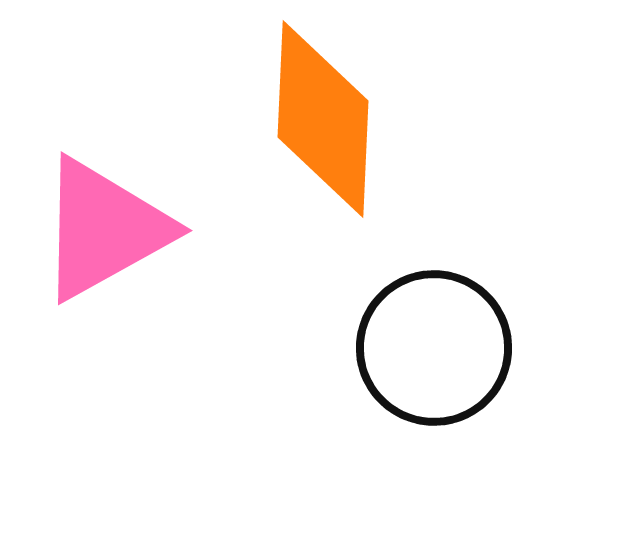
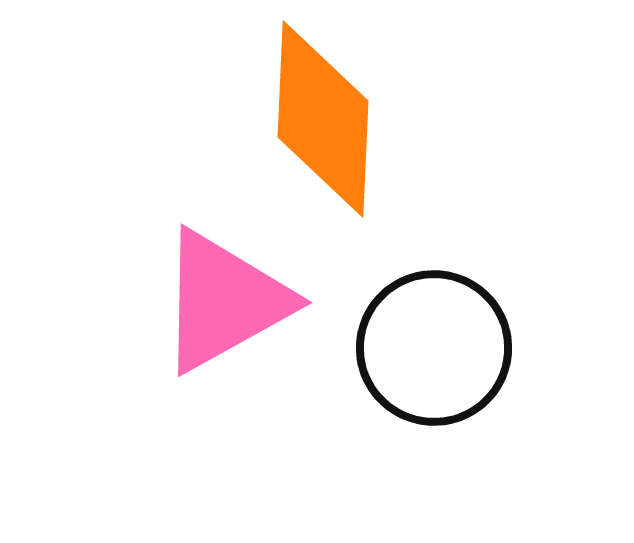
pink triangle: moved 120 px right, 72 px down
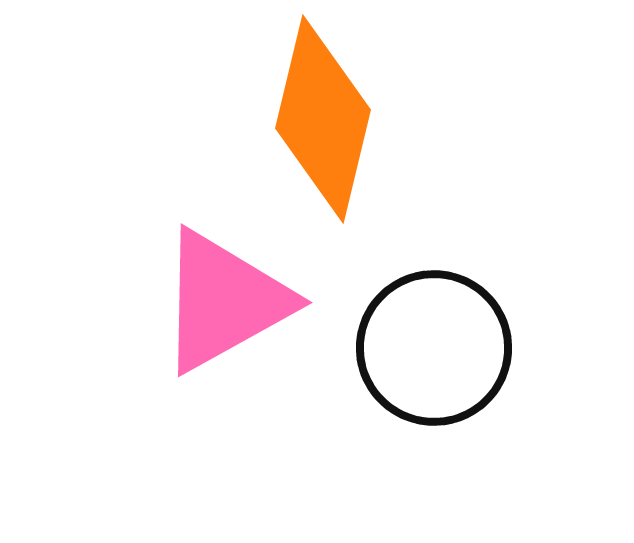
orange diamond: rotated 11 degrees clockwise
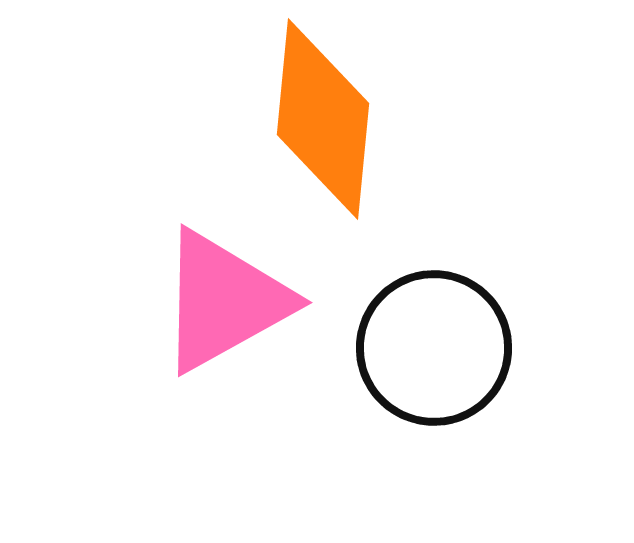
orange diamond: rotated 8 degrees counterclockwise
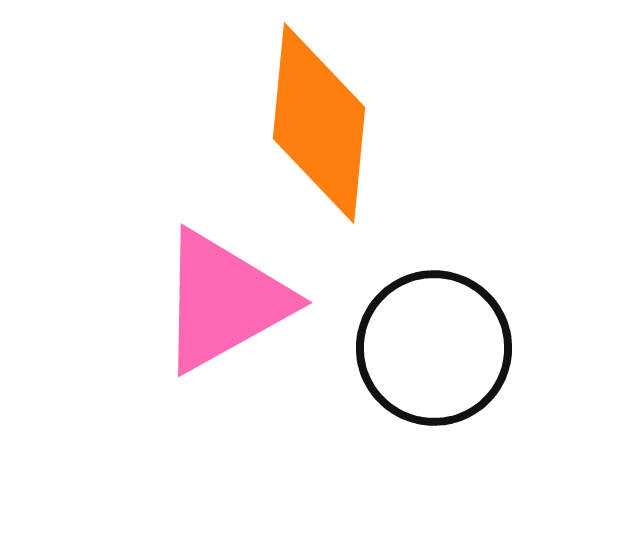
orange diamond: moved 4 px left, 4 px down
